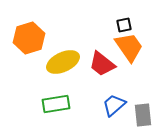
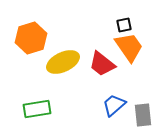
orange hexagon: moved 2 px right
green rectangle: moved 19 px left, 5 px down
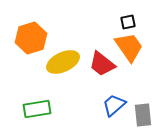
black square: moved 4 px right, 3 px up
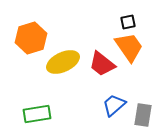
green rectangle: moved 5 px down
gray rectangle: rotated 15 degrees clockwise
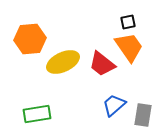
orange hexagon: moved 1 px left, 1 px down; rotated 12 degrees clockwise
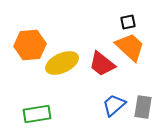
orange hexagon: moved 6 px down
orange trapezoid: moved 1 px right; rotated 12 degrees counterclockwise
yellow ellipse: moved 1 px left, 1 px down
gray rectangle: moved 8 px up
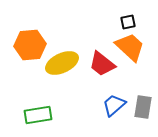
green rectangle: moved 1 px right, 1 px down
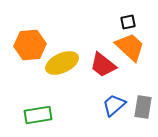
red trapezoid: moved 1 px right, 1 px down
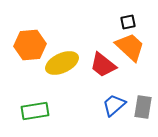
green rectangle: moved 3 px left, 4 px up
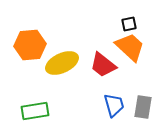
black square: moved 1 px right, 2 px down
blue trapezoid: rotated 115 degrees clockwise
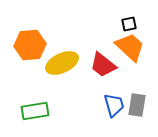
gray rectangle: moved 6 px left, 2 px up
